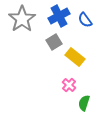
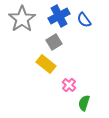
blue semicircle: moved 1 px left
yellow rectangle: moved 29 px left, 7 px down
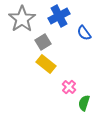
blue semicircle: moved 13 px down
gray square: moved 11 px left
pink cross: moved 2 px down
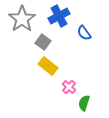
gray square: rotated 21 degrees counterclockwise
yellow rectangle: moved 2 px right, 2 px down
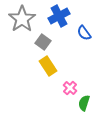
yellow rectangle: rotated 18 degrees clockwise
pink cross: moved 1 px right, 1 px down
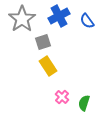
blue semicircle: moved 3 px right, 12 px up
gray square: rotated 35 degrees clockwise
pink cross: moved 8 px left, 9 px down
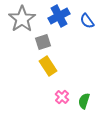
green semicircle: moved 2 px up
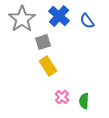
blue cross: rotated 20 degrees counterclockwise
green semicircle: rotated 14 degrees counterclockwise
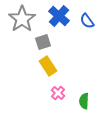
pink cross: moved 4 px left, 4 px up
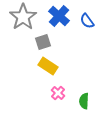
gray star: moved 1 px right, 2 px up
yellow rectangle: rotated 24 degrees counterclockwise
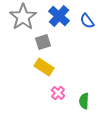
yellow rectangle: moved 4 px left, 1 px down
